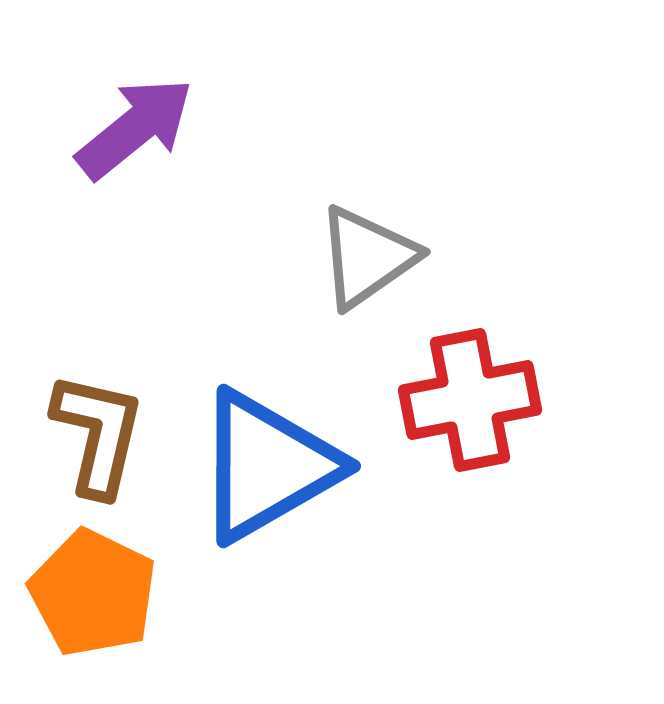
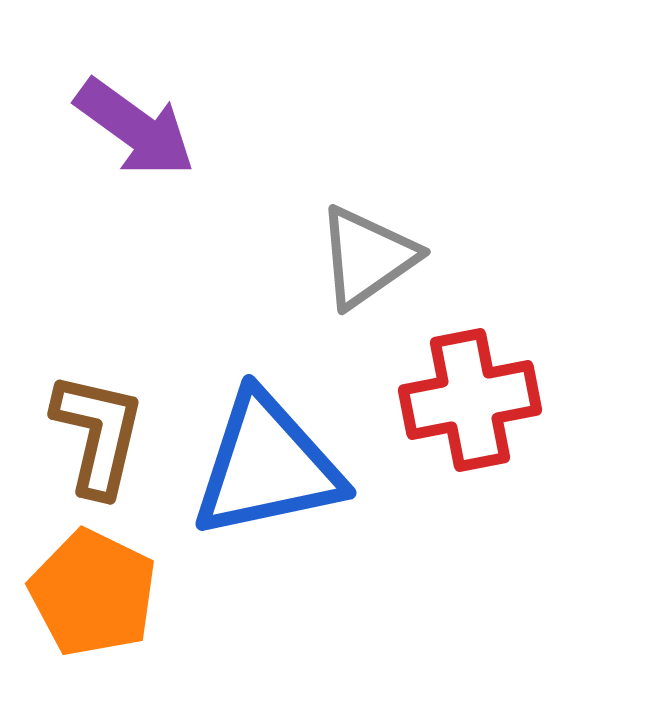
purple arrow: rotated 75 degrees clockwise
blue triangle: rotated 18 degrees clockwise
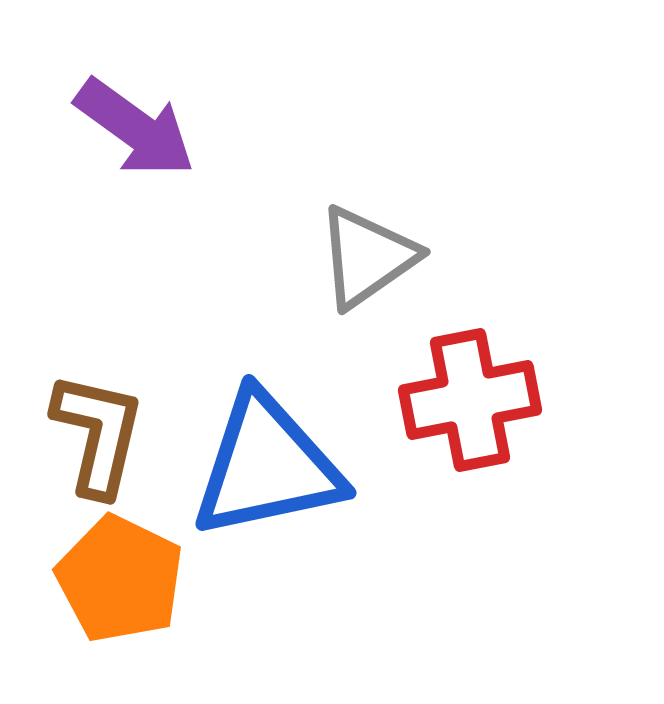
orange pentagon: moved 27 px right, 14 px up
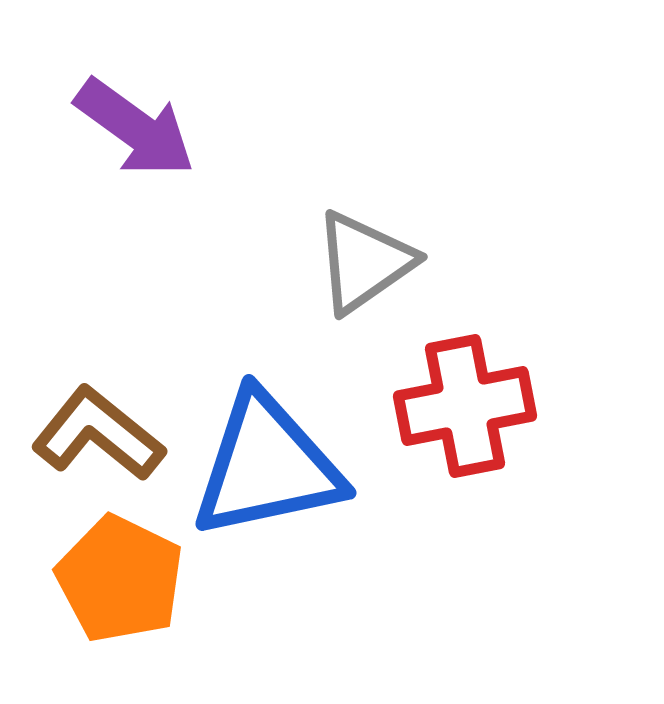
gray triangle: moved 3 px left, 5 px down
red cross: moved 5 px left, 6 px down
brown L-shape: rotated 64 degrees counterclockwise
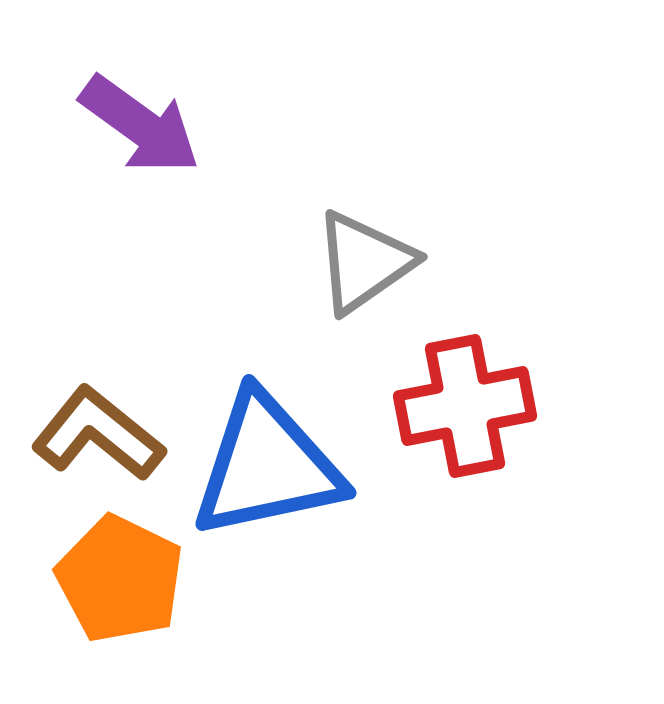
purple arrow: moved 5 px right, 3 px up
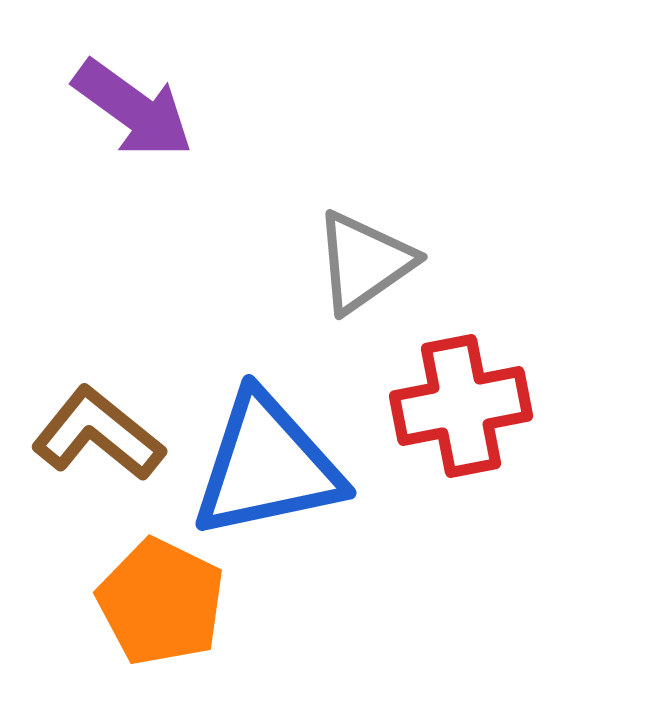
purple arrow: moved 7 px left, 16 px up
red cross: moved 4 px left
orange pentagon: moved 41 px right, 23 px down
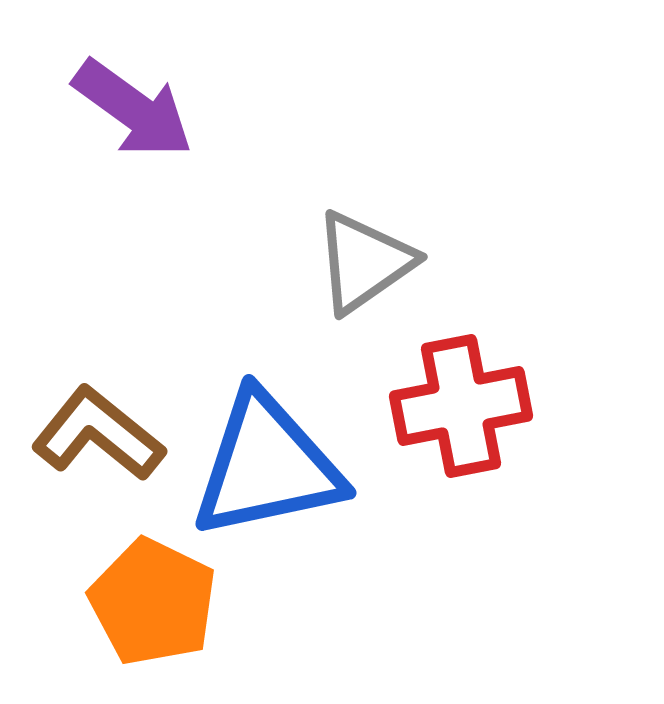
orange pentagon: moved 8 px left
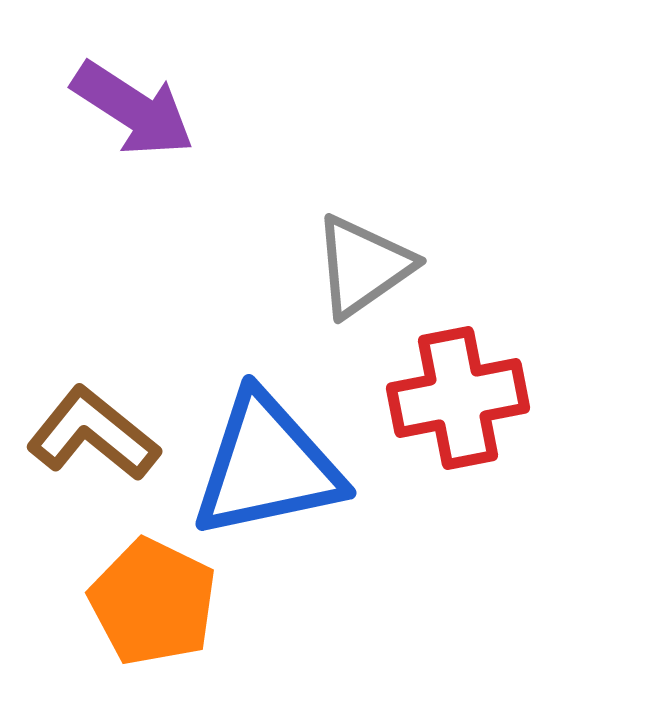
purple arrow: rotated 3 degrees counterclockwise
gray triangle: moved 1 px left, 4 px down
red cross: moved 3 px left, 8 px up
brown L-shape: moved 5 px left
